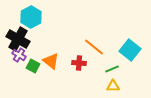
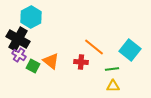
red cross: moved 2 px right, 1 px up
green line: rotated 16 degrees clockwise
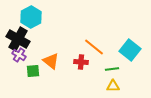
green square: moved 5 px down; rotated 32 degrees counterclockwise
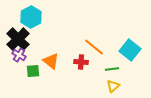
black cross: rotated 15 degrees clockwise
yellow triangle: rotated 40 degrees counterclockwise
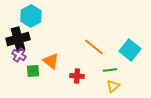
cyan hexagon: moved 1 px up
black cross: rotated 30 degrees clockwise
red cross: moved 4 px left, 14 px down
green line: moved 2 px left, 1 px down
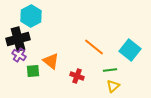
red cross: rotated 16 degrees clockwise
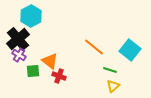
black cross: rotated 25 degrees counterclockwise
orange triangle: moved 1 px left
green line: rotated 24 degrees clockwise
red cross: moved 18 px left
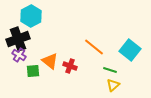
black cross: rotated 20 degrees clockwise
red cross: moved 11 px right, 10 px up
yellow triangle: moved 1 px up
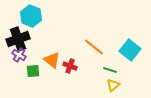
cyan hexagon: rotated 10 degrees counterclockwise
orange triangle: moved 2 px right, 1 px up
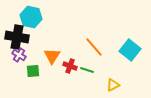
cyan hexagon: moved 1 px down; rotated 10 degrees counterclockwise
black cross: moved 1 px left, 2 px up; rotated 30 degrees clockwise
orange line: rotated 10 degrees clockwise
orange triangle: moved 4 px up; rotated 24 degrees clockwise
green line: moved 23 px left
yellow triangle: rotated 16 degrees clockwise
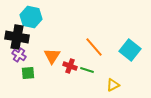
green square: moved 5 px left, 2 px down
